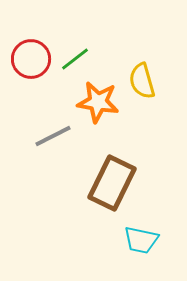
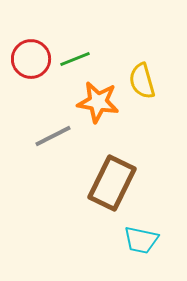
green line: rotated 16 degrees clockwise
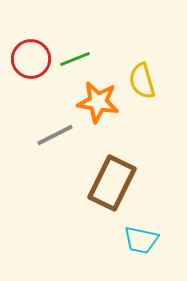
gray line: moved 2 px right, 1 px up
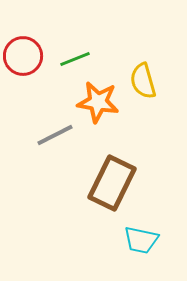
red circle: moved 8 px left, 3 px up
yellow semicircle: moved 1 px right
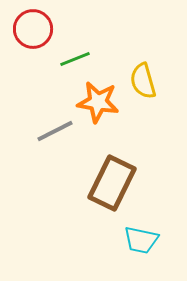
red circle: moved 10 px right, 27 px up
gray line: moved 4 px up
